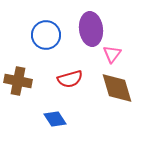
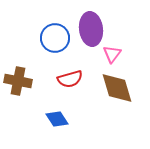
blue circle: moved 9 px right, 3 px down
blue diamond: moved 2 px right
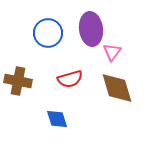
blue circle: moved 7 px left, 5 px up
pink triangle: moved 2 px up
blue diamond: rotated 15 degrees clockwise
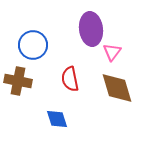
blue circle: moved 15 px left, 12 px down
red semicircle: rotated 95 degrees clockwise
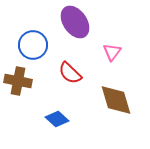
purple ellipse: moved 16 px left, 7 px up; rotated 28 degrees counterclockwise
red semicircle: moved 6 px up; rotated 35 degrees counterclockwise
brown diamond: moved 1 px left, 12 px down
blue diamond: rotated 30 degrees counterclockwise
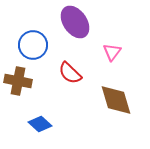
blue diamond: moved 17 px left, 5 px down
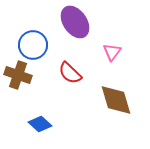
brown cross: moved 6 px up; rotated 8 degrees clockwise
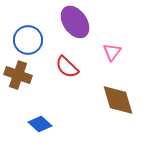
blue circle: moved 5 px left, 5 px up
red semicircle: moved 3 px left, 6 px up
brown diamond: moved 2 px right
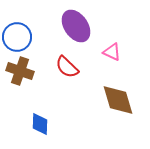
purple ellipse: moved 1 px right, 4 px down
blue circle: moved 11 px left, 3 px up
pink triangle: rotated 42 degrees counterclockwise
brown cross: moved 2 px right, 4 px up
blue diamond: rotated 50 degrees clockwise
